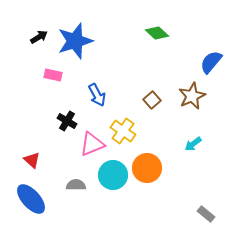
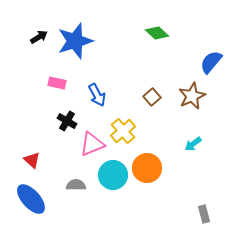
pink rectangle: moved 4 px right, 8 px down
brown square: moved 3 px up
yellow cross: rotated 15 degrees clockwise
gray rectangle: moved 2 px left; rotated 36 degrees clockwise
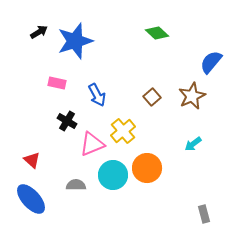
black arrow: moved 5 px up
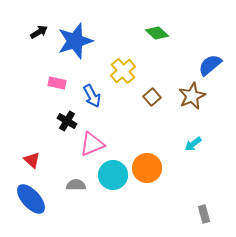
blue semicircle: moved 1 px left, 3 px down; rotated 10 degrees clockwise
blue arrow: moved 5 px left, 1 px down
yellow cross: moved 60 px up
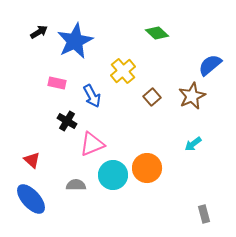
blue star: rotated 9 degrees counterclockwise
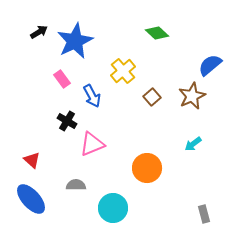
pink rectangle: moved 5 px right, 4 px up; rotated 42 degrees clockwise
cyan circle: moved 33 px down
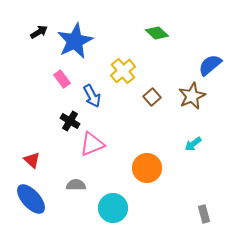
black cross: moved 3 px right
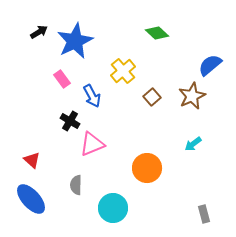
gray semicircle: rotated 90 degrees counterclockwise
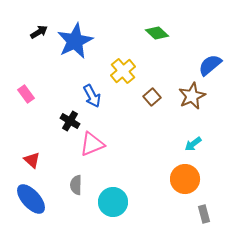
pink rectangle: moved 36 px left, 15 px down
orange circle: moved 38 px right, 11 px down
cyan circle: moved 6 px up
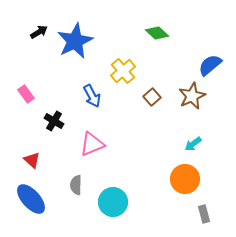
black cross: moved 16 px left
